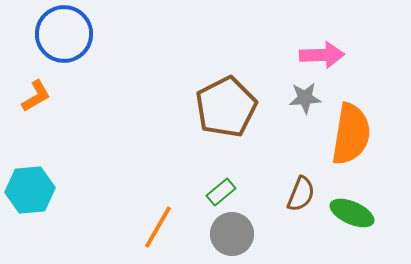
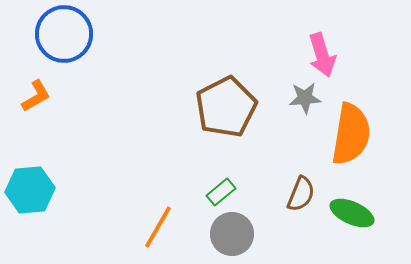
pink arrow: rotated 75 degrees clockwise
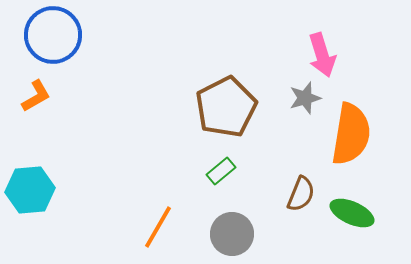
blue circle: moved 11 px left, 1 px down
gray star: rotated 12 degrees counterclockwise
green rectangle: moved 21 px up
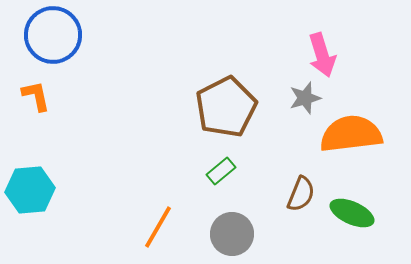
orange L-shape: rotated 72 degrees counterclockwise
orange semicircle: rotated 106 degrees counterclockwise
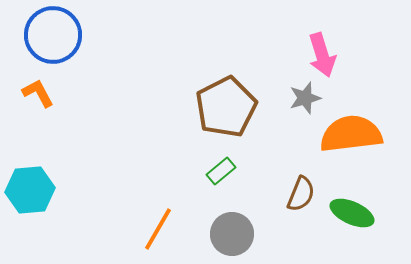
orange L-shape: moved 2 px right, 3 px up; rotated 16 degrees counterclockwise
orange line: moved 2 px down
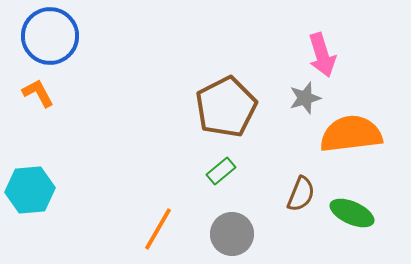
blue circle: moved 3 px left, 1 px down
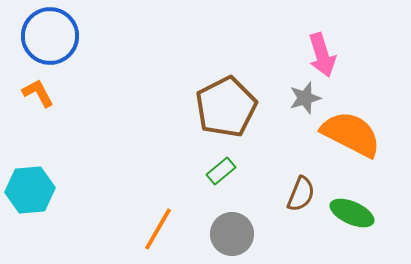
orange semicircle: rotated 34 degrees clockwise
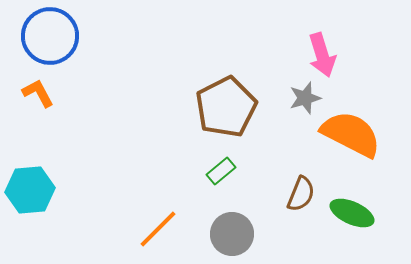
orange line: rotated 15 degrees clockwise
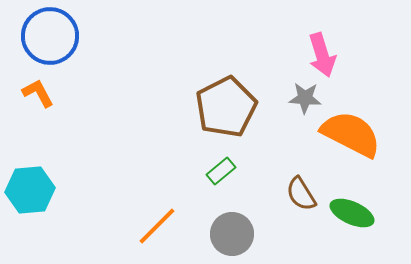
gray star: rotated 20 degrees clockwise
brown semicircle: rotated 126 degrees clockwise
orange line: moved 1 px left, 3 px up
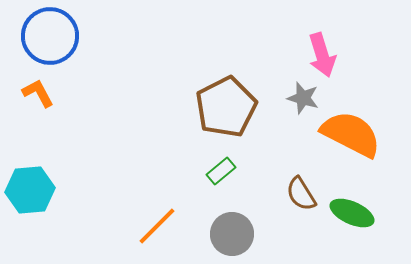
gray star: moved 2 px left; rotated 12 degrees clockwise
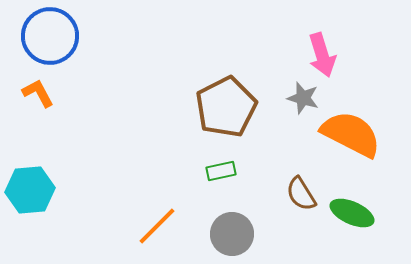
green rectangle: rotated 28 degrees clockwise
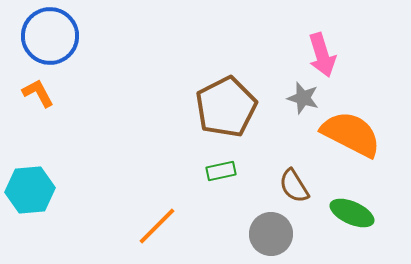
brown semicircle: moved 7 px left, 8 px up
gray circle: moved 39 px right
